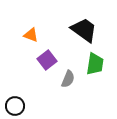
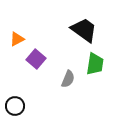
orange triangle: moved 14 px left, 4 px down; rotated 49 degrees counterclockwise
purple square: moved 11 px left, 1 px up; rotated 12 degrees counterclockwise
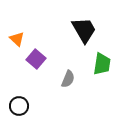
black trapezoid: rotated 24 degrees clockwise
orange triangle: rotated 49 degrees counterclockwise
green trapezoid: moved 7 px right
black circle: moved 4 px right
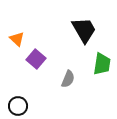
black circle: moved 1 px left
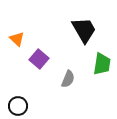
purple square: moved 3 px right
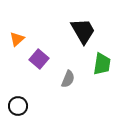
black trapezoid: moved 1 px left, 1 px down
orange triangle: rotated 35 degrees clockwise
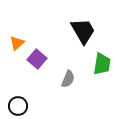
orange triangle: moved 4 px down
purple square: moved 2 px left
